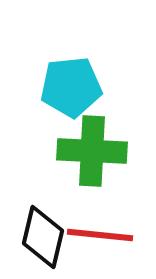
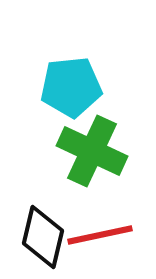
green cross: rotated 22 degrees clockwise
red line: rotated 18 degrees counterclockwise
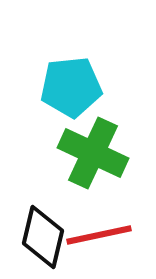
green cross: moved 1 px right, 2 px down
red line: moved 1 px left
